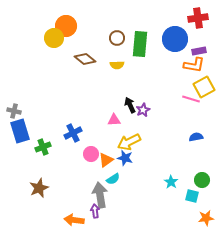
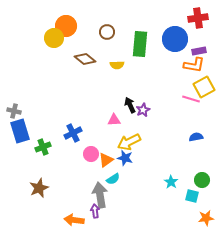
brown circle: moved 10 px left, 6 px up
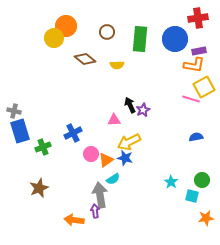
green rectangle: moved 5 px up
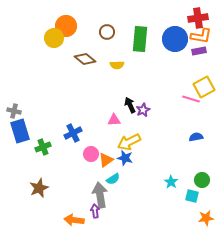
orange L-shape: moved 7 px right, 29 px up
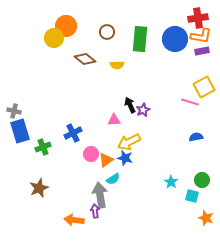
purple rectangle: moved 3 px right
pink line: moved 1 px left, 3 px down
orange star: rotated 28 degrees clockwise
